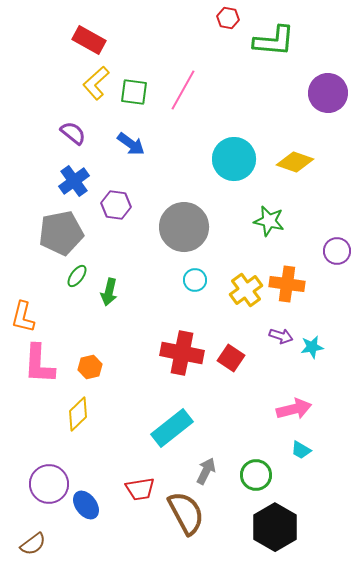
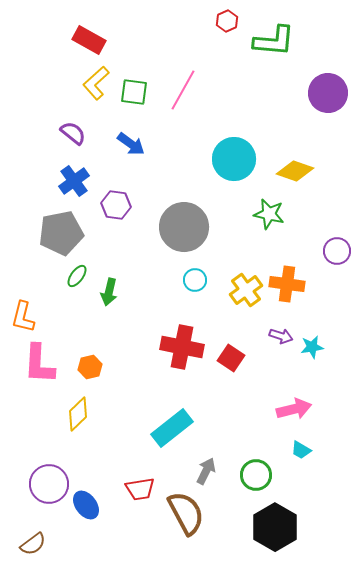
red hexagon at (228, 18): moved 1 px left, 3 px down; rotated 25 degrees clockwise
yellow diamond at (295, 162): moved 9 px down
green star at (269, 221): moved 7 px up
red cross at (182, 353): moved 6 px up
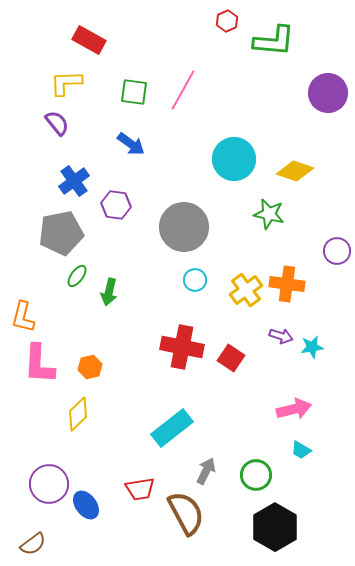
yellow L-shape at (96, 83): moved 30 px left; rotated 40 degrees clockwise
purple semicircle at (73, 133): moved 16 px left, 10 px up; rotated 12 degrees clockwise
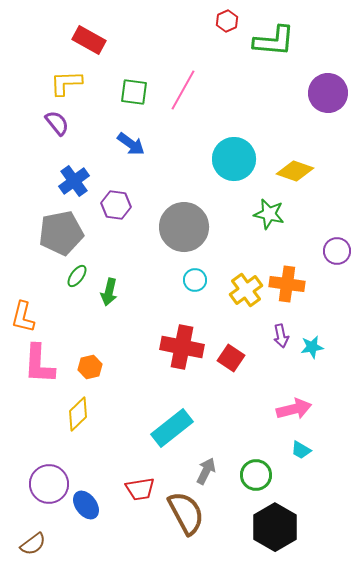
purple arrow at (281, 336): rotated 60 degrees clockwise
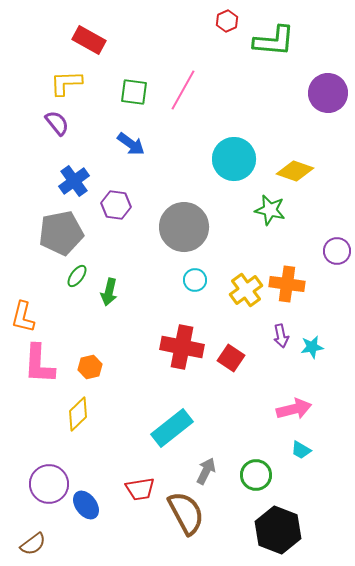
green star at (269, 214): moved 1 px right, 4 px up
black hexagon at (275, 527): moved 3 px right, 3 px down; rotated 9 degrees counterclockwise
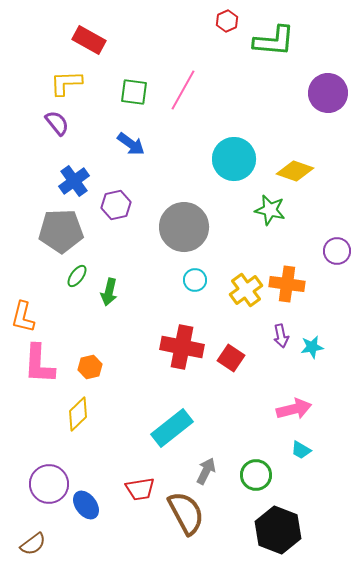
purple hexagon at (116, 205): rotated 20 degrees counterclockwise
gray pentagon at (61, 233): moved 2 px up; rotated 9 degrees clockwise
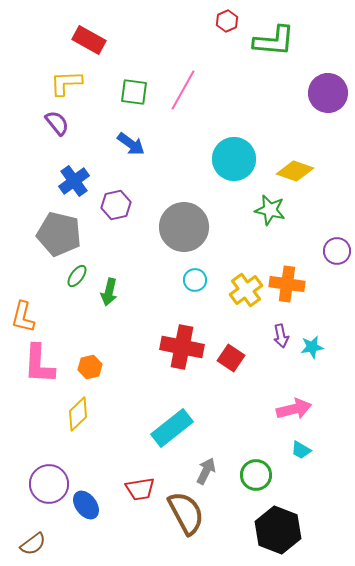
gray pentagon at (61, 231): moved 2 px left, 3 px down; rotated 15 degrees clockwise
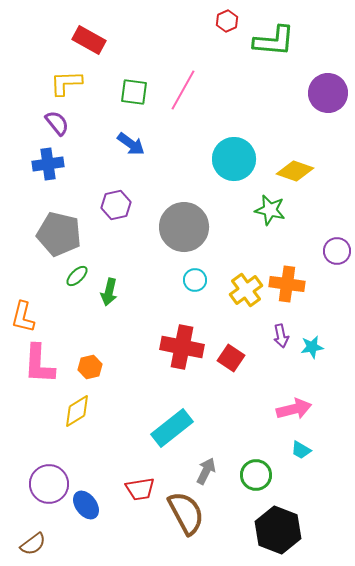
blue cross at (74, 181): moved 26 px left, 17 px up; rotated 28 degrees clockwise
green ellipse at (77, 276): rotated 10 degrees clockwise
yellow diamond at (78, 414): moved 1 px left, 3 px up; rotated 12 degrees clockwise
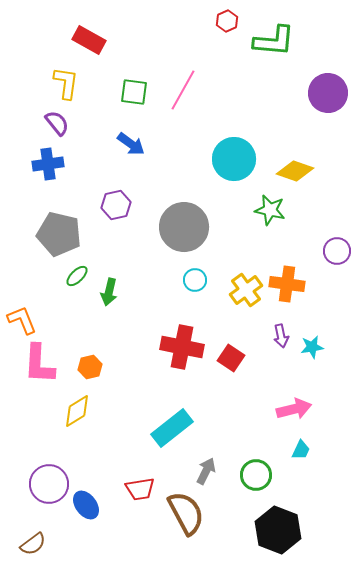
yellow L-shape at (66, 83): rotated 100 degrees clockwise
orange L-shape at (23, 317): moved 1 px left, 3 px down; rotated 144 degrees clockwise
cyan trapezoid at (301, 450): rotated 95 degrees counterclockwise
